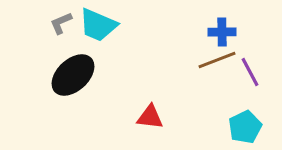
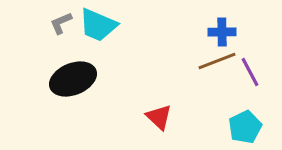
brown line: moved 1 px down
black ellipse: moved 4 px down; rotated 21 degrees clockwise
red triangle: moved 9 px right; rotated 36 degrees clockwise
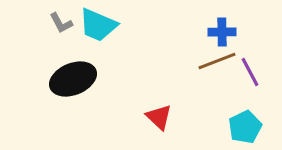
gray L-shape: rotated 95 degrees counterclockwise
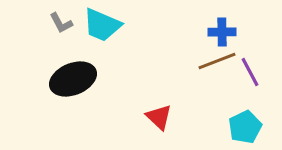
cyan trapezoid: moved 4 px right
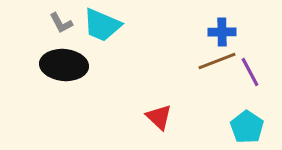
black ellipse: moved 9 px left, 14 px up; rotated 27 degrees clockwise
cyan pentagon: moved 2 px right; rotated 12 degrees counterclockwise
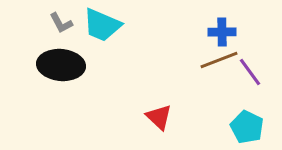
brown line: moved 2 px right, 1 px up
black ellipse: moved 3 px left
purple line: rotated 8 degrees counterclockwise
cyan pentagon: rotated 8 degrees counterclockwise
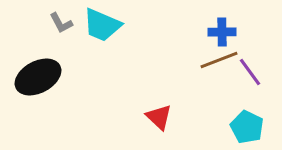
black ellipse: moved 23 px left, 12 px down; rotated 33 degrees counterclockwise
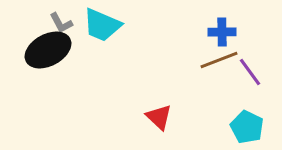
black ellipse: moved 10 px right, 27 px up
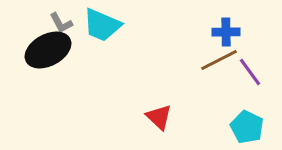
blue cross: moved 4 px right
brown line: rotated 6 degrees counterclockwise
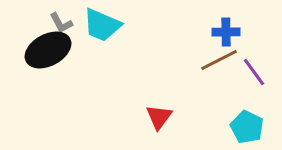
purple line: moved 4 px right
red triangle: rotated 24 degrees clockwise
